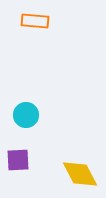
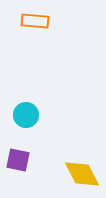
purple square: rotated 15 degrees clockwise
yellow diamond: moved 2 px right
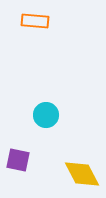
cyan circle: moved 20 px right
